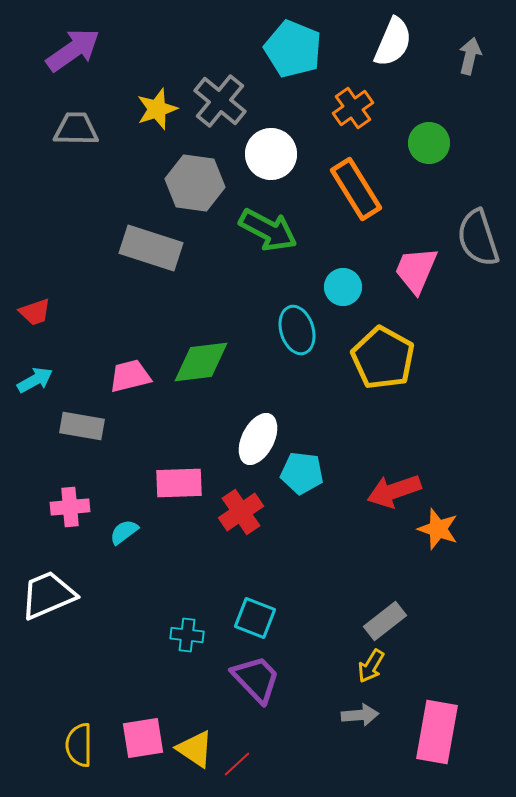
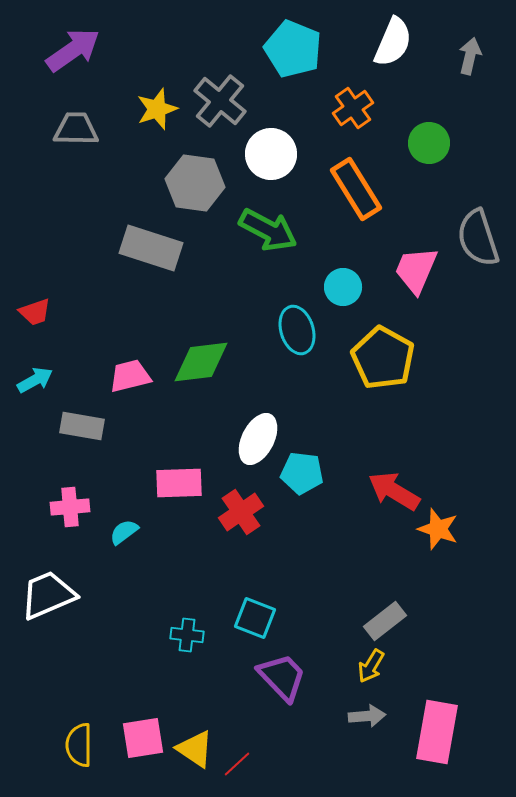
red arrow at (394, 491): rotated 50 degrees clockwise
purple trapezoid at (256, 679): moved 26 px right, 2 px up
gray arrow at (360, 715): moved 7 px right, 1 px down
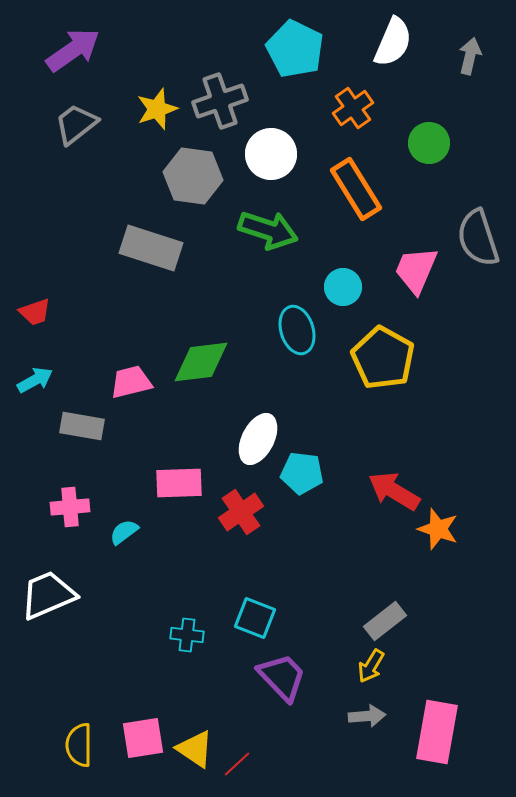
cyan pentagon at (293, 49): moved 2 px right; rotated 4 degrees clockwise
gray cross at (220, 101): rotated 32 degrees clockwise
gray trapezoid at (76, 129): moved 5 px up; rotated 39 degrees counterclockwise
gray hexagon at (195, 183): moved 2 px left, 7 px up
green arrow at (268, 230): rotated 10 degrees counterclockwise
pink trapezoid at (130, 376): moved 1 px right, 6 px down
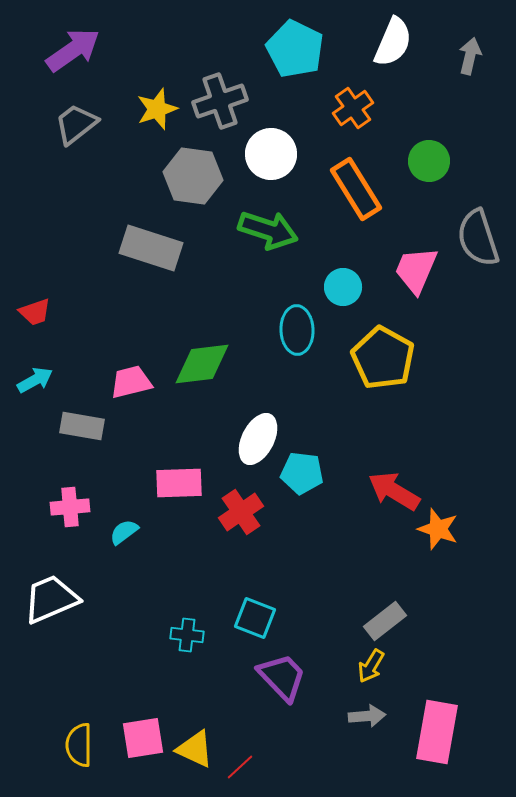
green circle at (429, 143): moved 18 px down
cyan ellipse at (297, 330): rotated 15 degrees clockwise
green diamond at (201, 362): moved 1 px right, 2 px down
white trapezoid at (48, 595): moved 3 px right, 4 px down
yellow triangle at (195, 749): rotated 9 degrees counterclockwise
red line at (237, 764): moved 3 px right, 3 px down
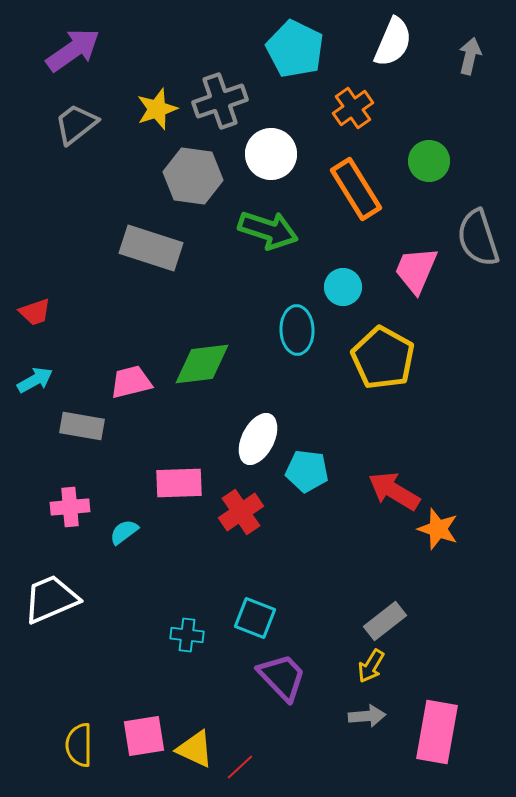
cyan pentagon at (302, 473): moved 5 px right, 2 px up
pink square at (143, 738): moved 1 px right, 2 px up
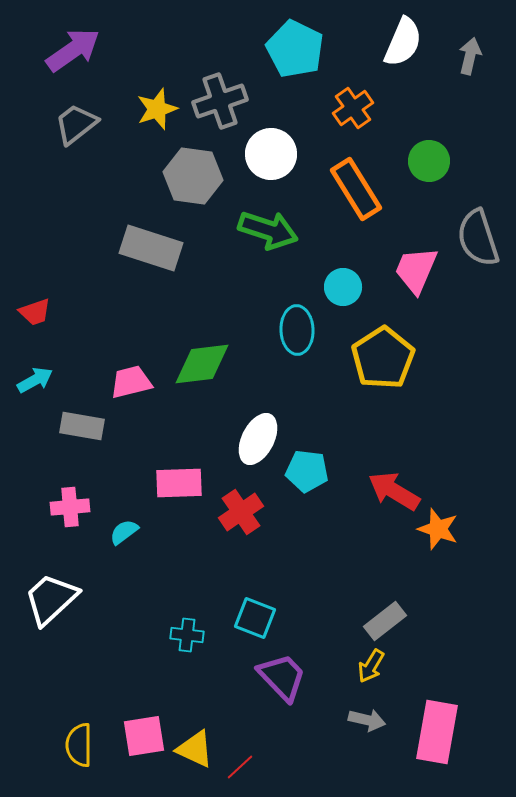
white semicircle at (393, 42): moved 10 px right
yellow pentagon at (383, 358): rotated 10 degrees clockwise
white trapezoid at (51, 599): rotated 20 degrees counterclockwise
gray arrow at (367, 716): moved 4 px down; rotated 18 degrees clockwise
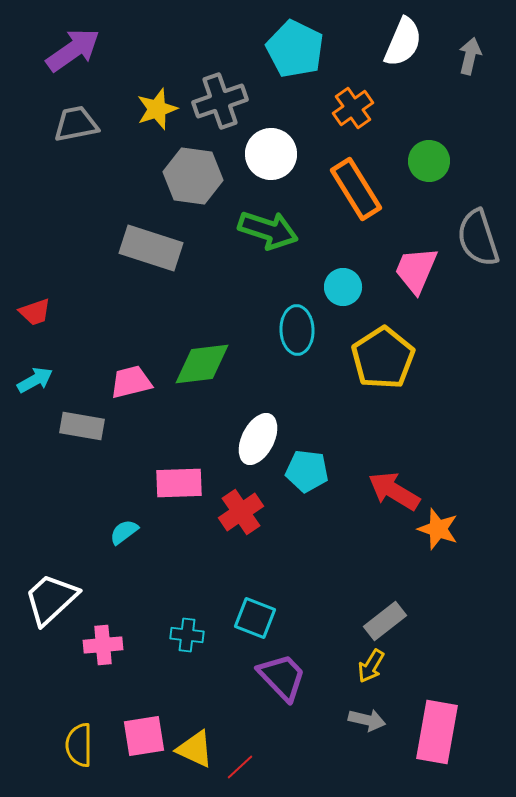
gray trapezoid at (76, 124): rotated 27 degrees clockwise
pink cross at (70, 507): moved 33 px right, 138 px down
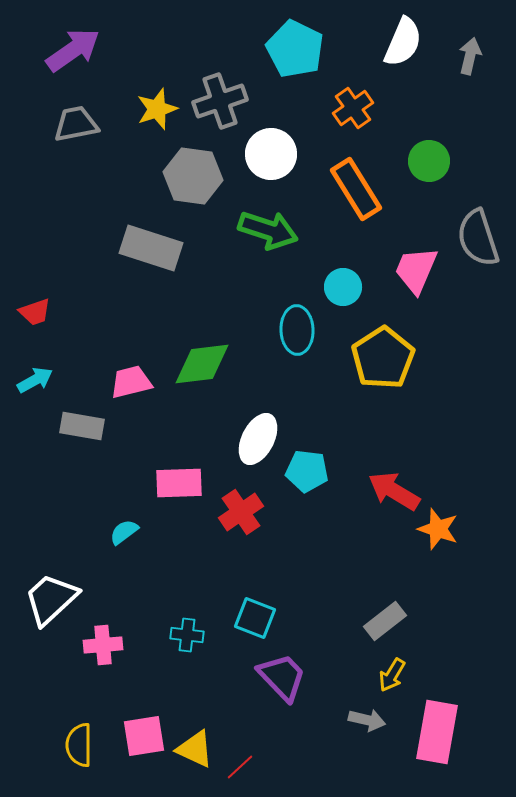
yellow arrow at (371, 666): moved 21 px right, 9 px down
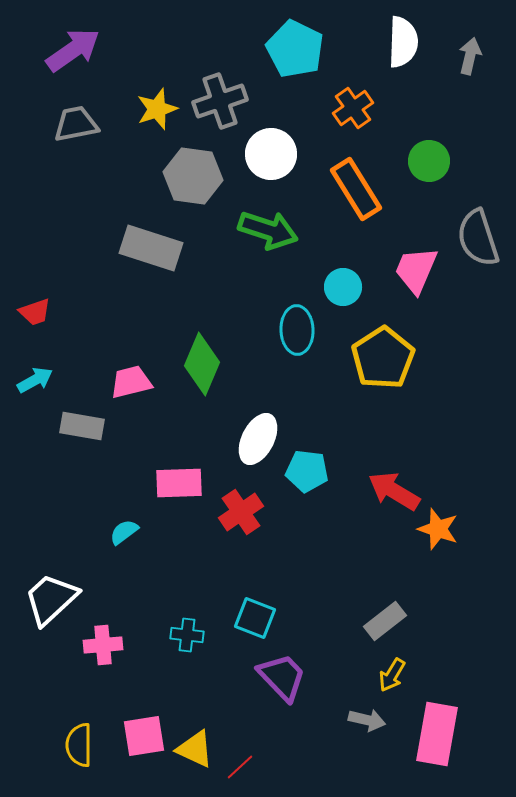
white semicircle at (403, 42): rotated 21 degrees counterclockwise
green diamond at (202, 364): rotated 60 degrees counterclockwise
pink rectangle at (437, 732): moved 2 px down
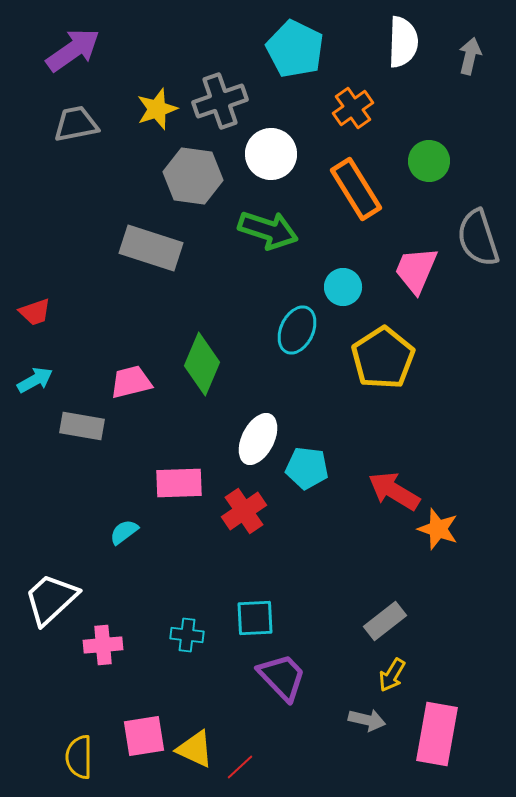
cyan ellipse at (297, 330): rotated 27 degrees clockwise
cyan pentagon at (307, 471): moved 3 px up
red cross at (241, 512): moved 3 px right, 1 px up
cyan square at (255, 618): rotated 24 degrees counterclockwise
yellow semicircle at (79, 745): moved 12 px down
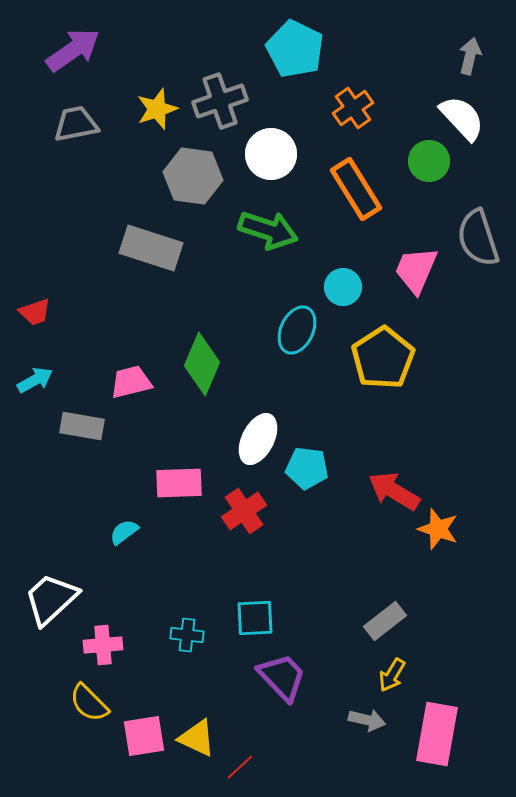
white semicircle at (403, 42): moved 59 px right, 76 px down; rotated 45 degrees counterclockwise
yellow triangle at (195, 749): moved 2 px right, 11 px up
yellow semicircle at (79, 757): moved 10 px right, 54 px up; rotated 45 degrees counterclockwise
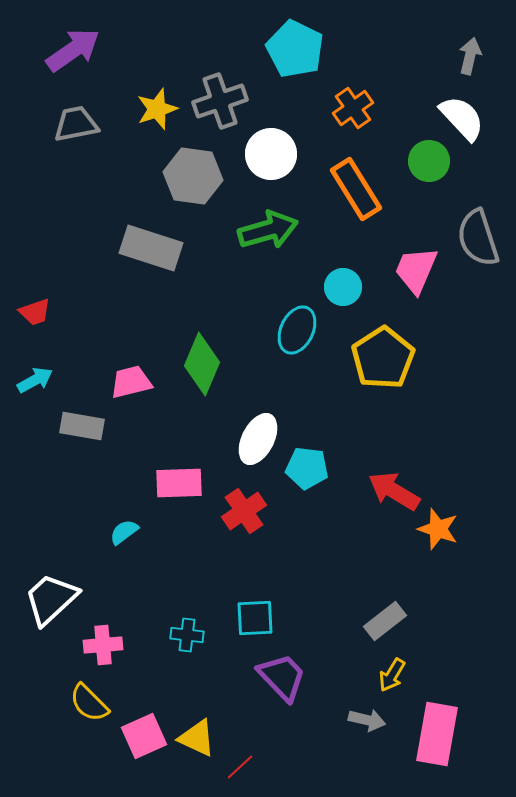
green arrow at (268, 230): rotated 34 degrees counterclockwise
pink square at (144, 736): rotated 15 degrees counterclockwise
